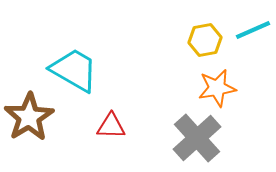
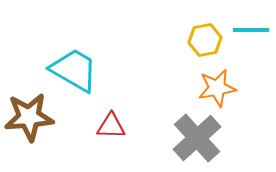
cyan line: moved 2 px left; rotated 24 degrees clockwise
brown star: rotated 27 degrees clockwise
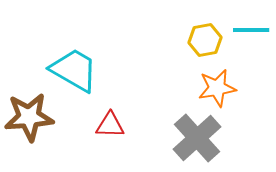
red triangle: moved 1 px left, 1 px up
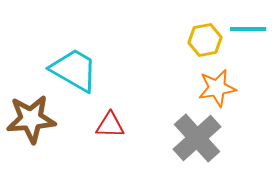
cyan line: moved 3 px left, 1 px up
brown star: moved 2 px right, 2 px down
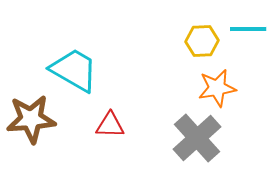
yellow hexagon: moved 3 px left, 1 px down; rotated 8 degrees clockwise
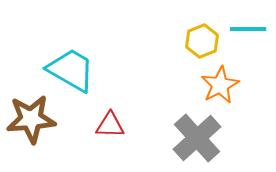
yellow hexagon: rotated 20 degrees counterclockwise
cyan trapezoid: moved 3 px left
orange star: moved 3 px right, 3 px up; rotated 18 degrees counterclockwise
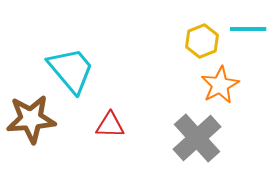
cyan trapezoid: rotated 20 degrees clockwise
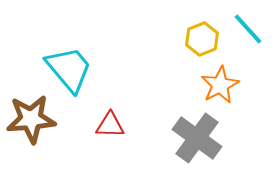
cyan line: rotated 48 degrees clockwise
yellow hexagon: moved 2 px up
cyan trapezoid: moved 2 px left, 1 px up
gray cross: rotated 12 degrees counterclockwise
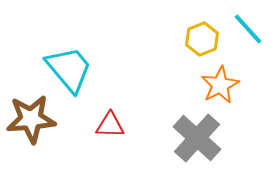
gray cross: rotated 6 degrees clockwise
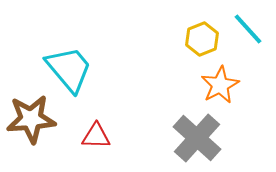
red triangle: moved 14 px left, 11 px down
